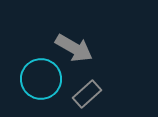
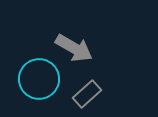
cyan circle: moved 2 px left
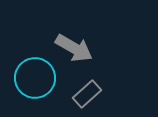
cyan circle: moved 4 px left, 1 px up
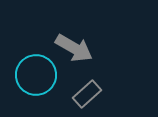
cyan circle: moved 1 px right, 3 px up
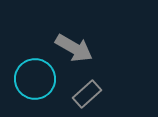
cyan circle: moved 1 px left, 4 px down
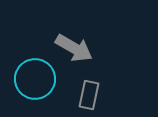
gray rectangle: moved 2 px right, 1 px down; rotated 36 degrees counterclockwise
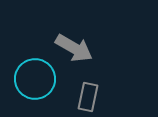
gray rectangle: moved 1 px left, 2 px down
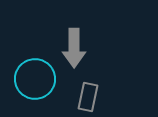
gray arrow: rotated 60 degrees clockwise
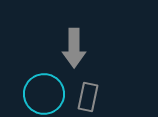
cyan circle: moved 9 px right, 15 px down
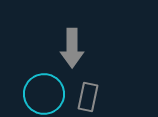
gray arrow: moved 2 px left
